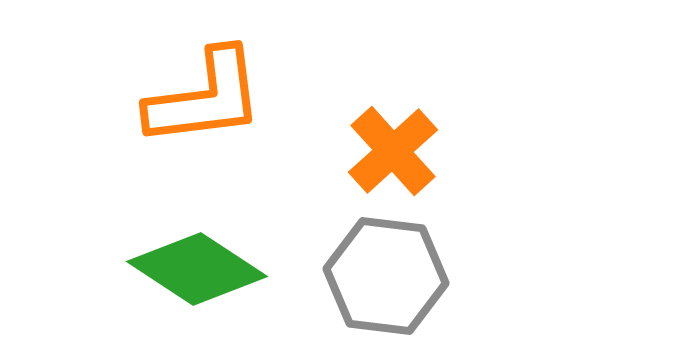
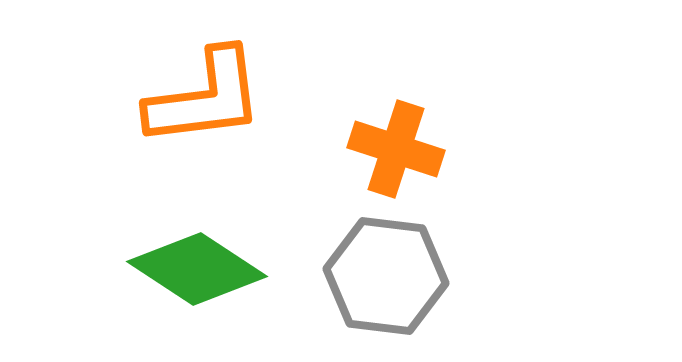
orange cross: moved 3 px right, 2 px up; rotated 30 degrees counterclockwise
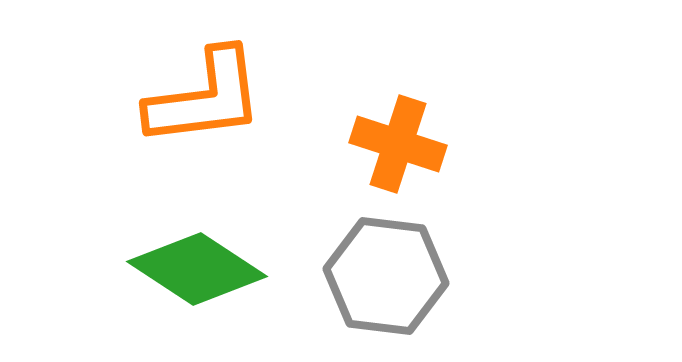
orange cross: moved 2 px right, 5 px up
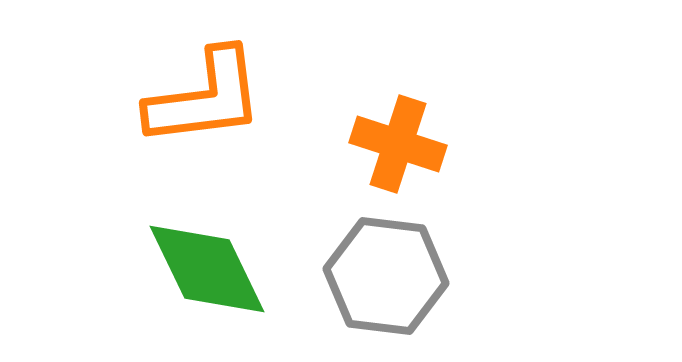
green diamond: moved 10 px right; rotated 31 degrees clockwise
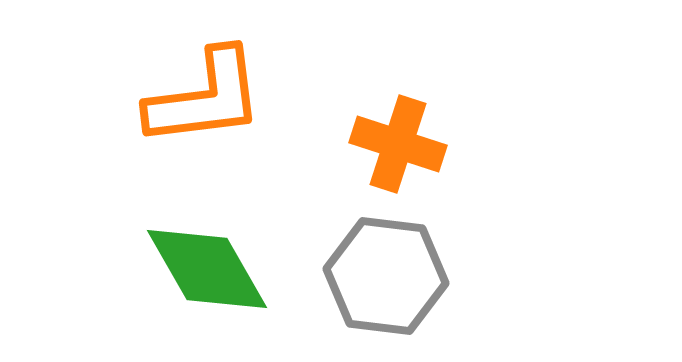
green diamond: rotated 4 degrees counterclockwise
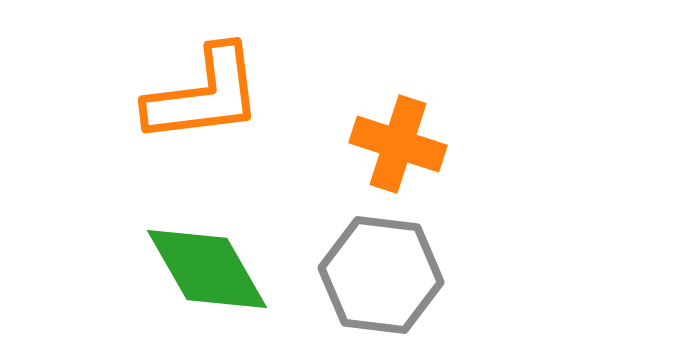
orange L-shape: moved 1 px left, 3 px up
gray hexagon: moved 5 px left, 1 px up
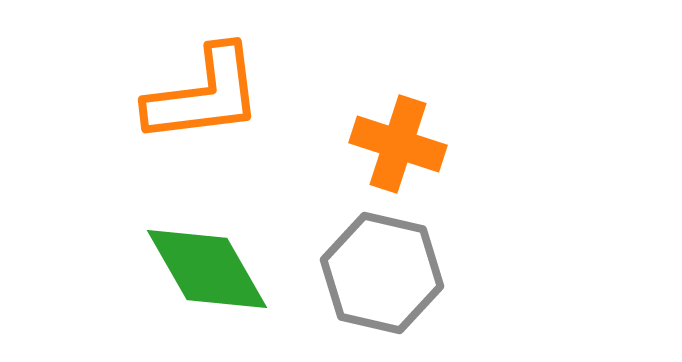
gray hexagon: moved 1 px right, 2 px up; rotated 6 degrees clockwise
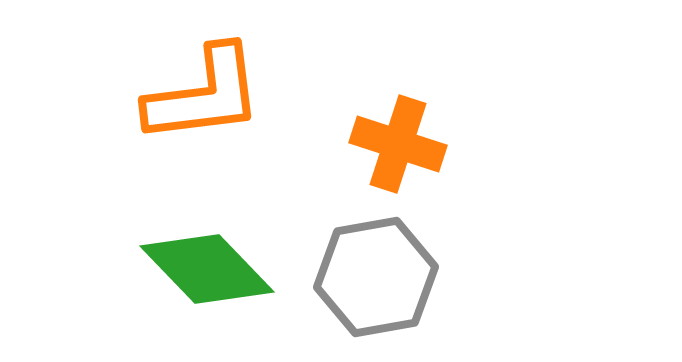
green diamond: rotated 14 degrees counterclockwise
gray hexagon: moved 6 px left, 4 px down; rotated 23 degrees counterclockwise
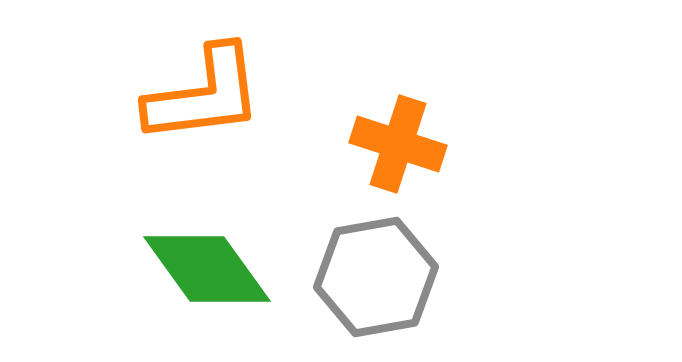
green diamond: rotated 8 degrees clockwise
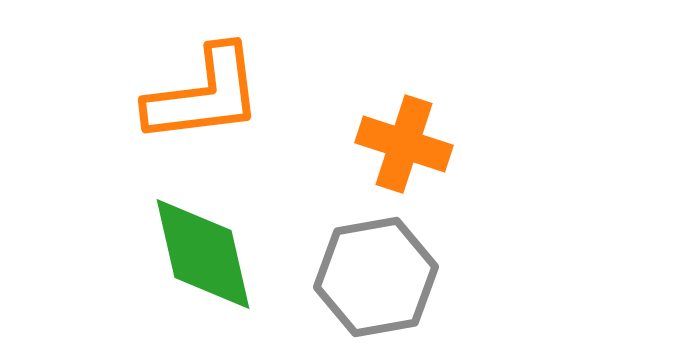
orange cross: moved 6 px right
green diamond: moved 4 px left, 15 px up; rotated 23 degrees clockwise
